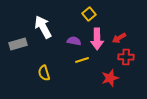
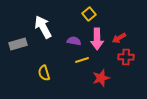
red star: moved 9 px left
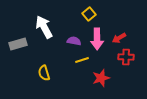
white arrow: moved 1 px right
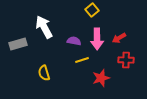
yellow square: moved 3 px right, 4 px up
red cross: moved 3 px down
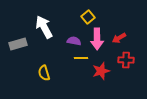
yellow square: moved 4 px left, 7 px down
yellow line: moved 1 px left, 2 px up; rotated 16 degrees clockwise
red star: moved 7 px up
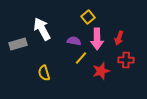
white arrow: moved 2 px left, 2 px down
red arrow: rotated 40 degrees counterclockwise
yellow line: rotated 48 degrees counterclockwise
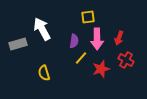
yellow square: rotated 32 degrees clockwise
purple semicircle: rotated 88 degrees clockwise
red cross: rotated 28 degrees clockwise
red star: moved 2 px up
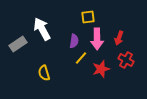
gray rectangle: rotated 18 degrees counterclockwise
